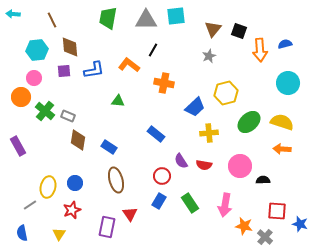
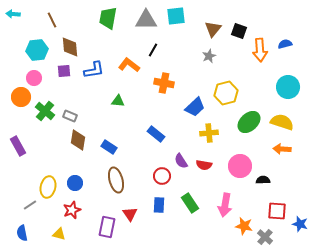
cyan circle at (288, 83): moved 4 px down
gray rectangle at (68, 116): moved 2 px right
blue rectangle at (159, 201): moved 4 px down; rotated 28 degrees counterclockwise
yellow triangle at (59, 234): rotated 48 degrees counterclockwise
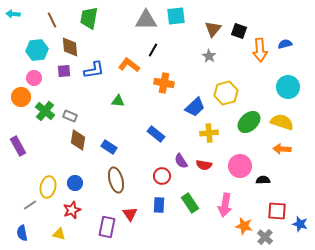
green trapezoid at (108, 18): moved 19 px left
gray star at (209, 56): rotated 16 degrees counterclockwise
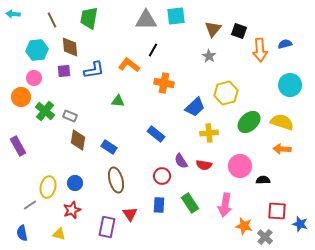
cyan circle at (288, 87): moved 2 px right, 2 px up
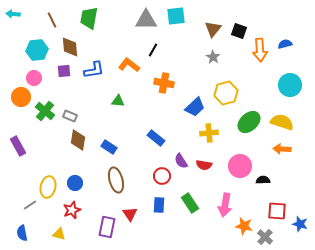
gray star at (209, 56): moved 4 px right, 1 px down
blue rectangle at (156, 134): moved 4 px down
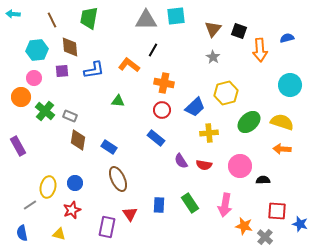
blue semicircle at (285, 44): moved 2 px right, 6 px up
purple square at (64, 71): moved 2 px left
red circle at (162, 176): moved 66 px up
brown ellipse at (116, 180): moved 2 px right, 1 px up; rotated 10 degrees counterclockwise
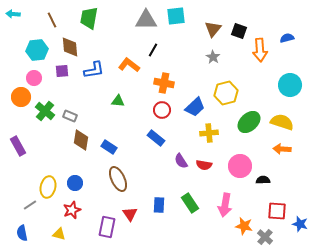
brown diamond at (78, 140): moved 3 px right
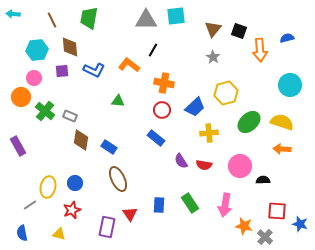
blue L-shape at (94, 70): rotated 35 degrees clockwise
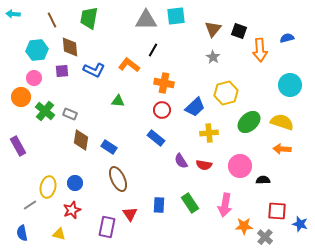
gray rectangle at (70, 116): moved 2 px up
orange star at (244, 226): rotated 12 degrees counterclockwise
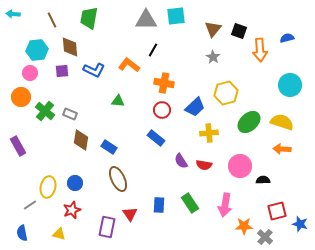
pink circle at (34, 78): moved 4 px left, 5 px up
red square at (277, 211): rotated 18 degrees counterclockwise
